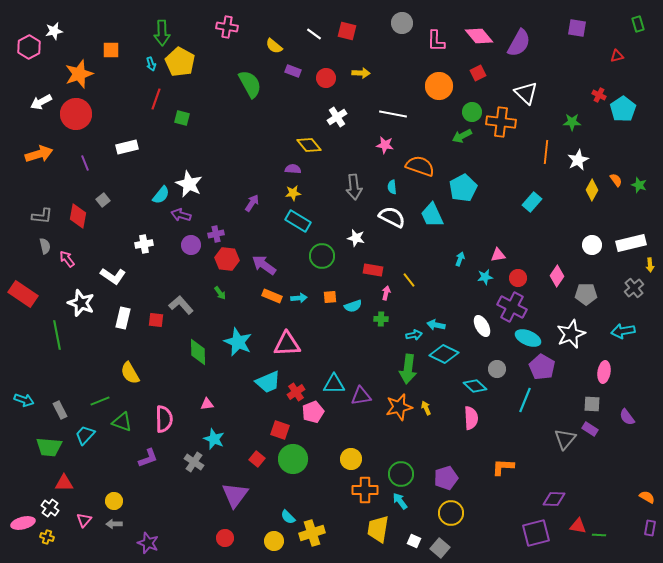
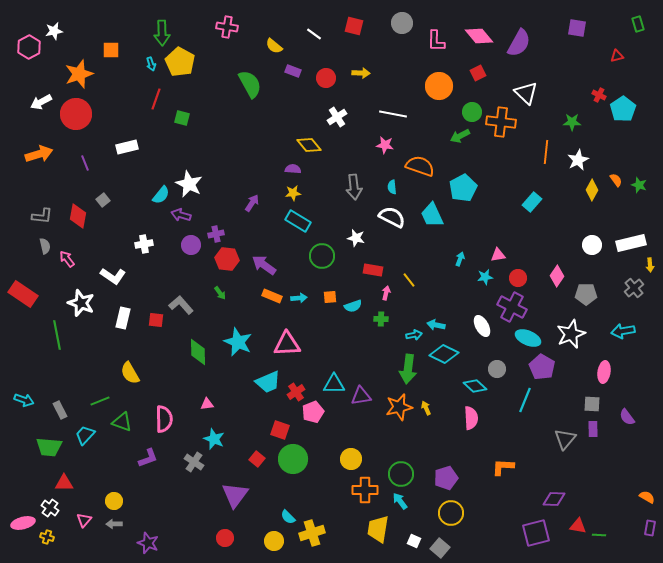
red square at (347, 31): moved 7 px right, 5 px up
green arrow at (462, 136): moved 2 px left
purple rectangle at (590, 429): moved 3 px right; rotated 56 degrees clockwise
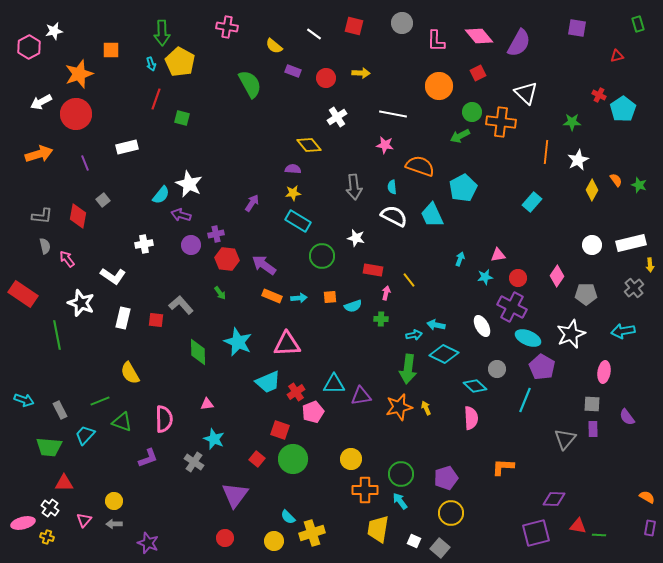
white semicircle at (392, 217): moved 2 px right, 1 px up
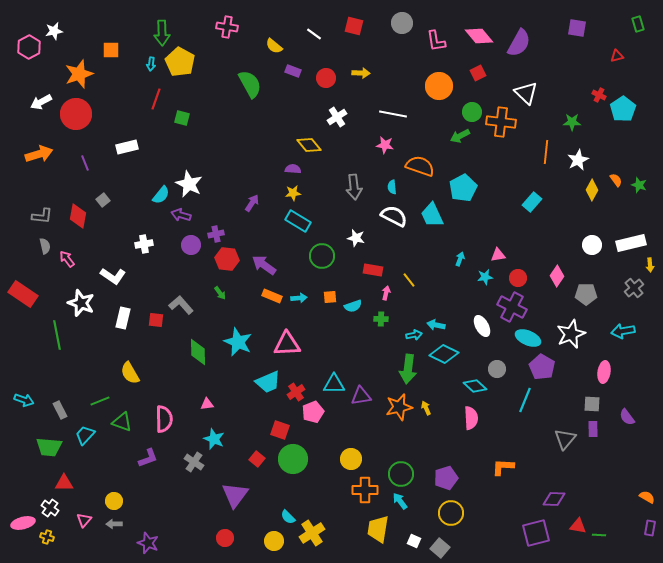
pink L-shape at (436, 41): rotated 10 degrees counterclockwise
cyan arrow at (151, 64): rotated 24 degrees clockwise
yellow cross at (312, 533): rotated 15 degrees counterclockwise
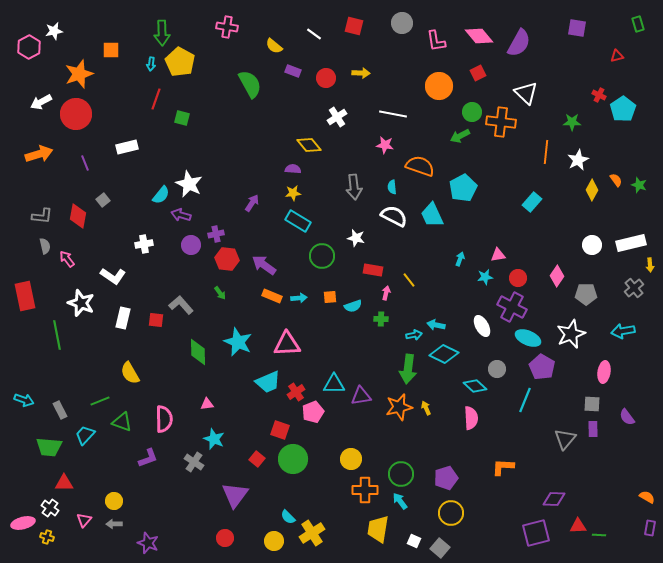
red rectangle at (23, 294): moved 2 px right, 2 px down; rotated 44 degrees clockwise
red triangle at (578, 526): rotated 12 degrees counterclockwise
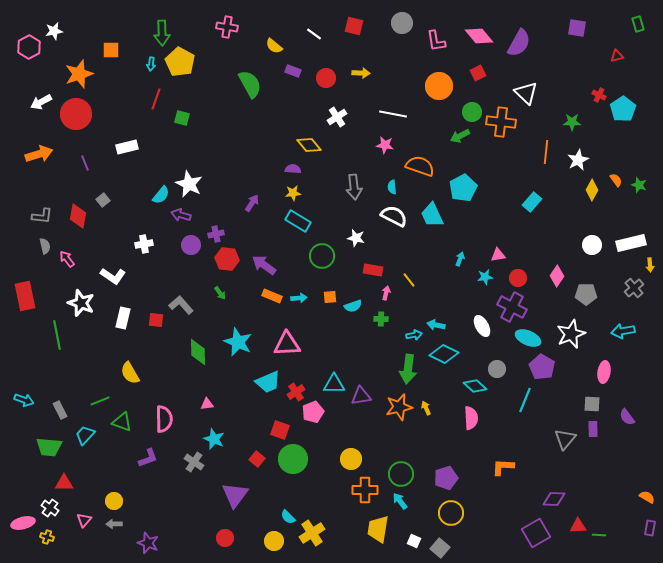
purple square at (536, 533): rotated 16 degrees counterclockwise
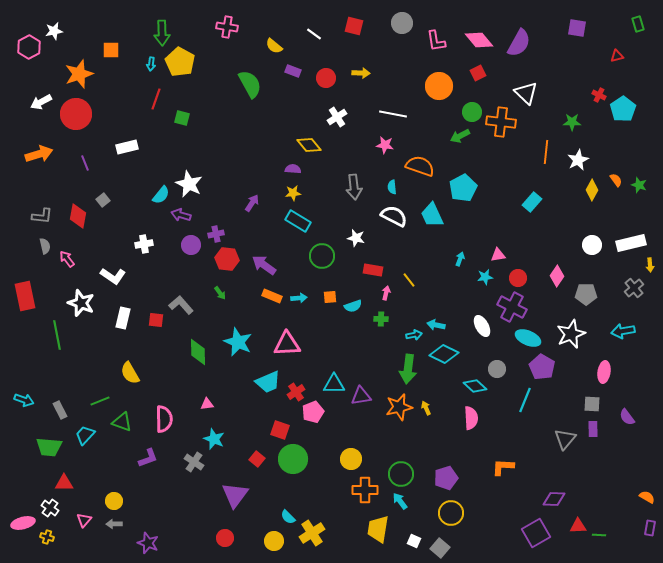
pink diamond at (479, 36): moved 4 px down
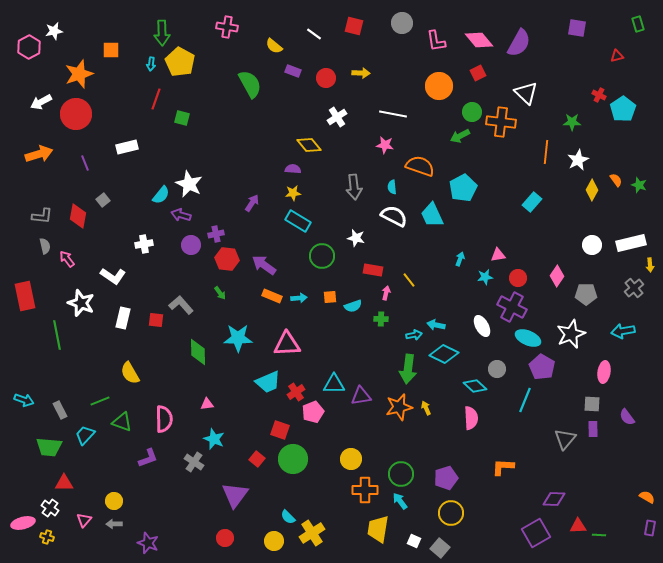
cyan star at (238, 342): moved 4 px up; rotated 24 degrees counterclockwise
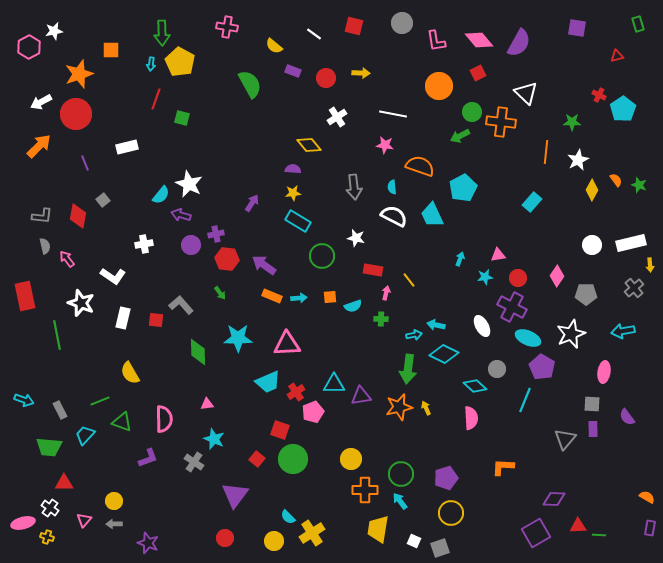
orange arrow at (39, 154): moved 8 px up; rotated 28 degrees counterclockwise
gray square at (440, 548): rotated 30 degrees clockwise
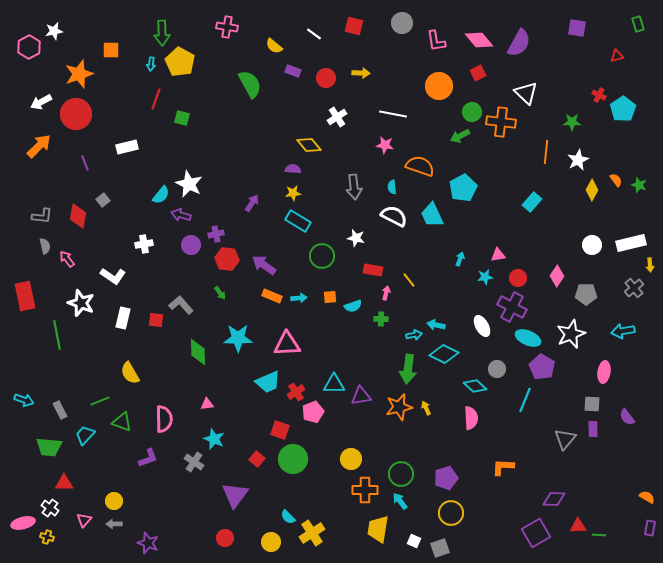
yellow circle at (274, 541): moved 3 px left, 1 px down
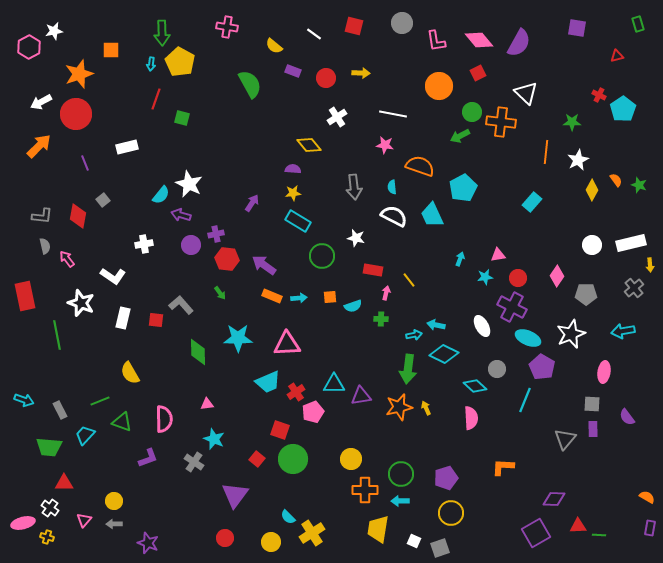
cyan arrow at (400, 501): rotated 54 degrees counterclockwise
